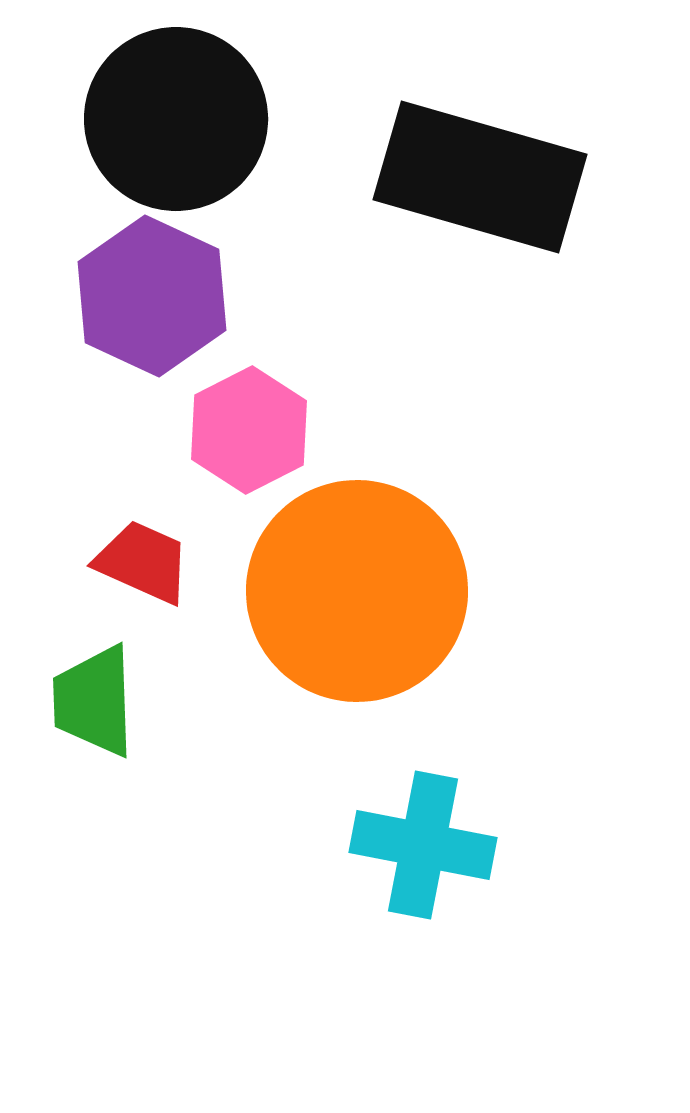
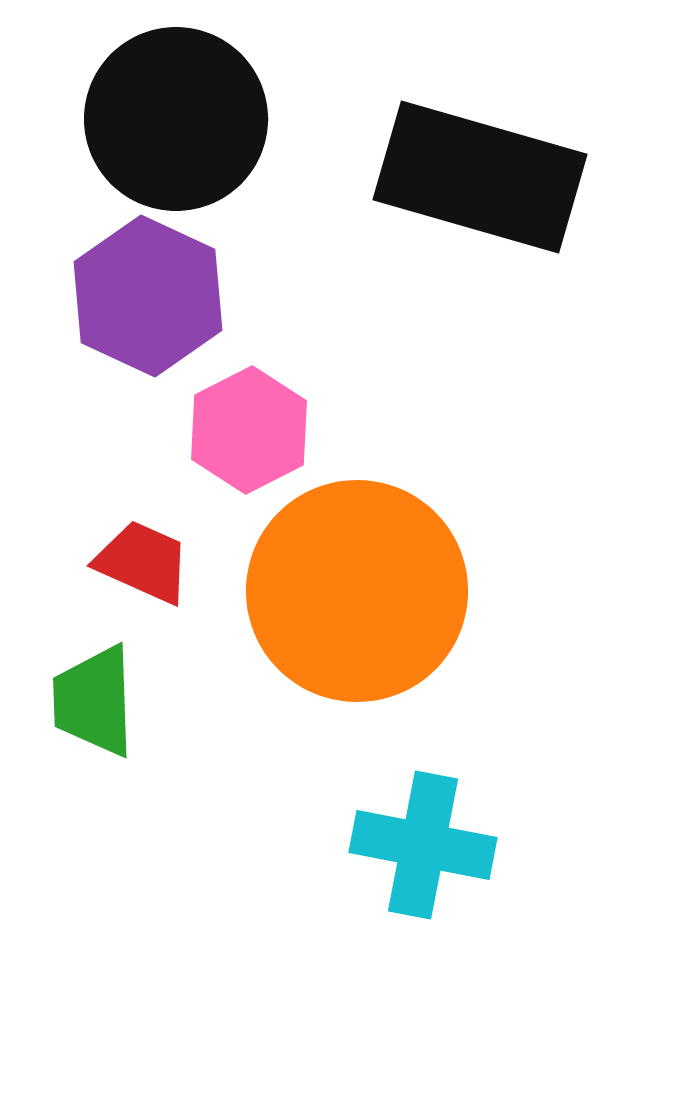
purple hexagon: moved 4 px left
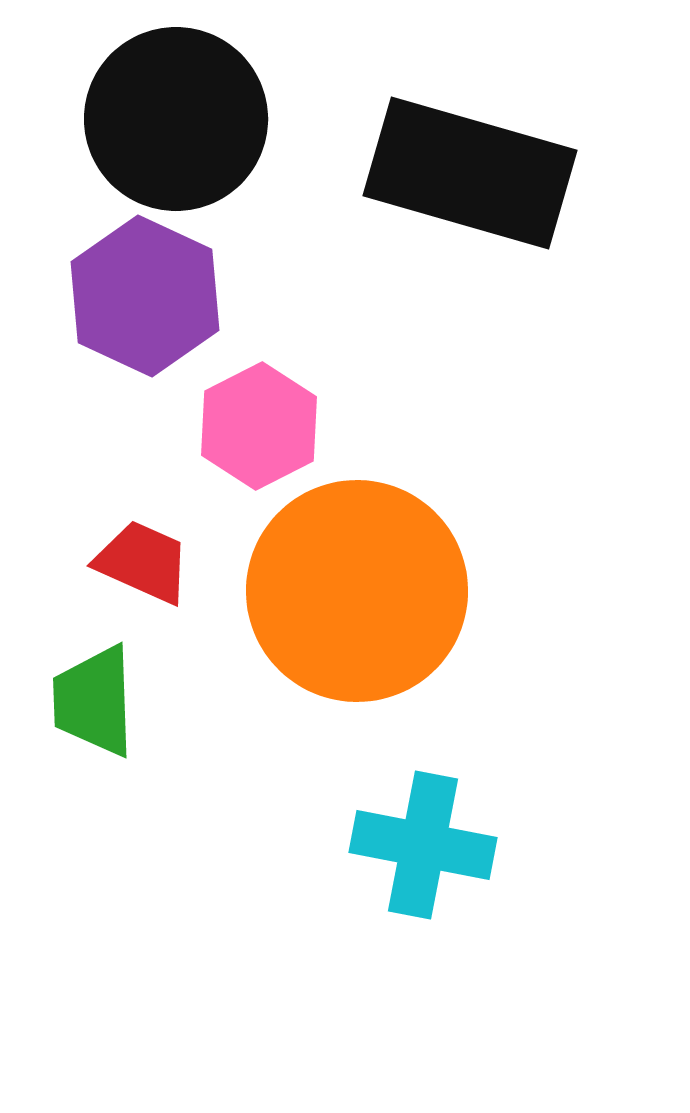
black rectangle: moved 10 px left, 4 px up
purple hexagon: moved 3 px left
pink hexagon: moved 10 px right, 4 px up
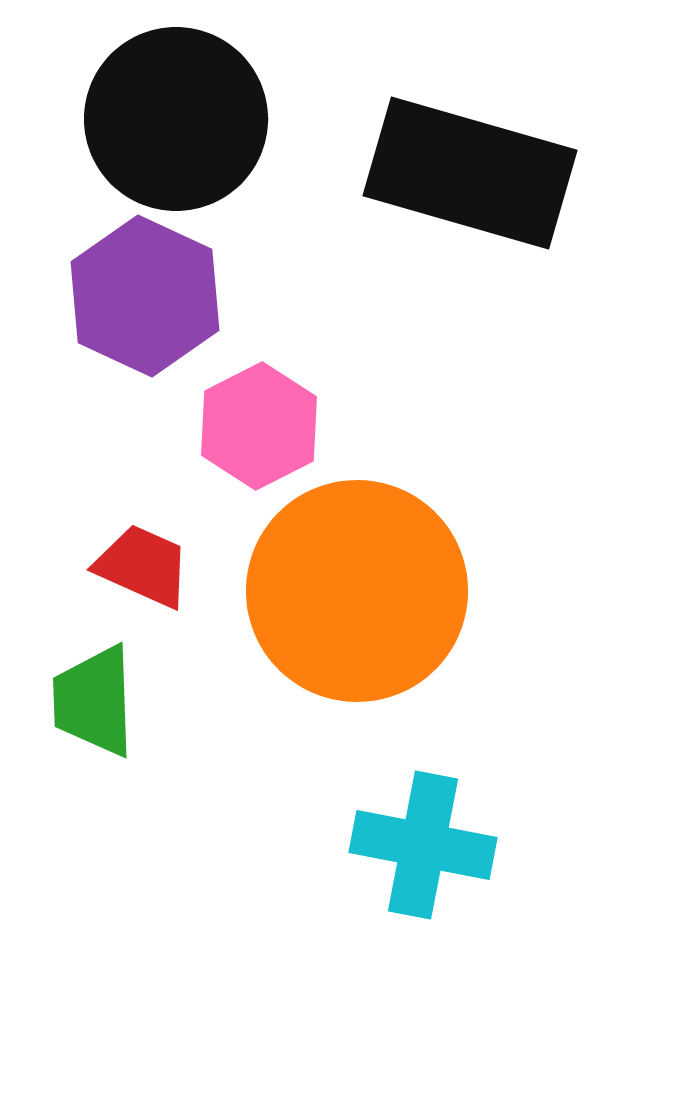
red trapezoid: moved 4 px down
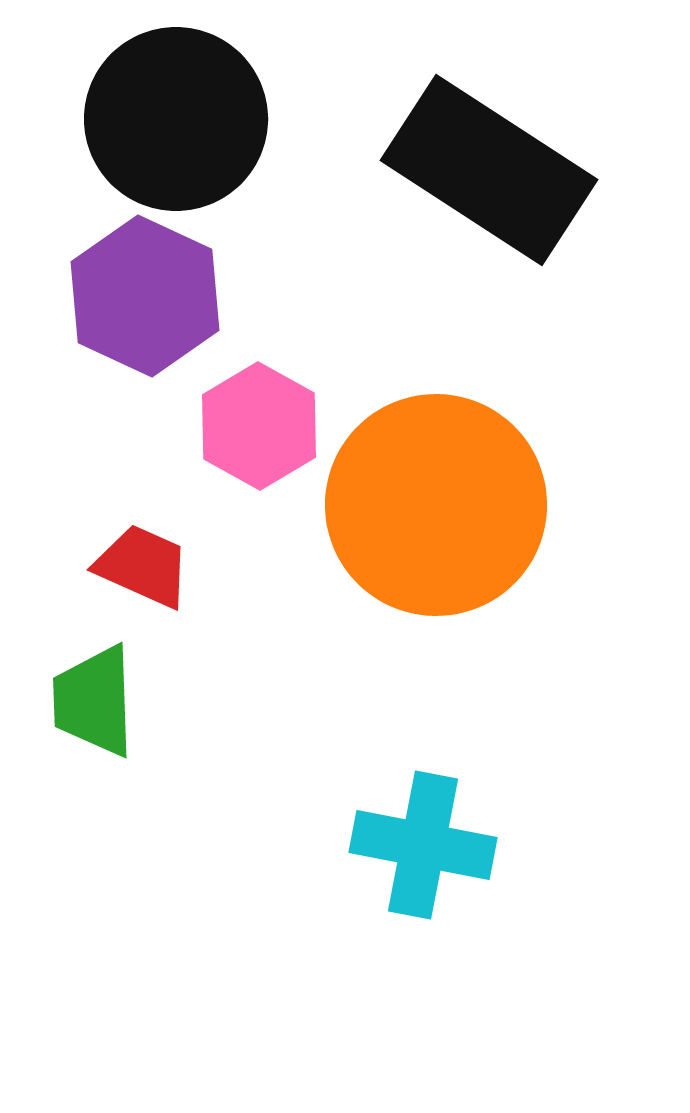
black rectangle: moved 19 px right, 3 px up; rotated 17 degrees clockwise
pink hexagon: rotated 4 degrees counterclockwise
orange circle: moved 79 px right, 86 px up
